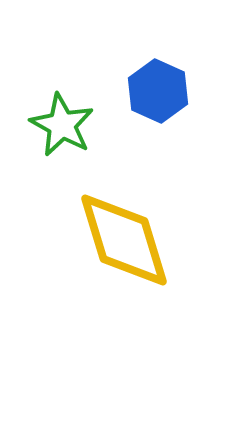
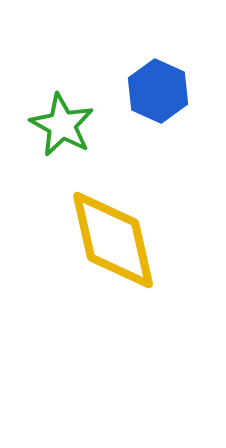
yellow diamond: moved 11 px left; rotated 4 degrees clockwise
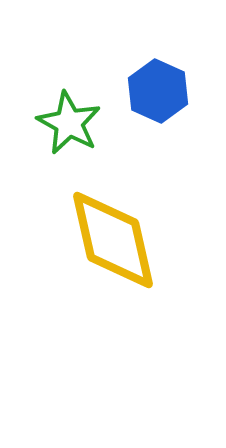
green star: moved 7 px right, 2 px up
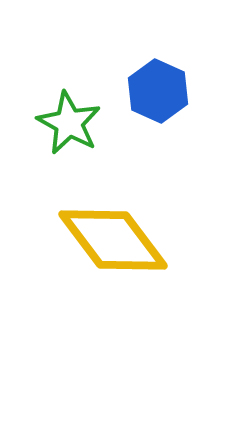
yellow diamond: rotated 24 degrees counterclockwise
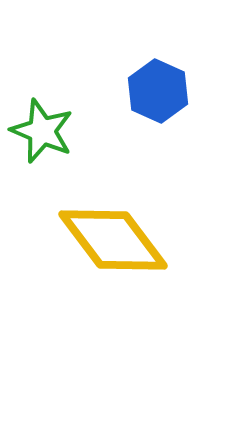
green star: moved 27 px left, 8 px down; rotated 6 degrees counterclockwise
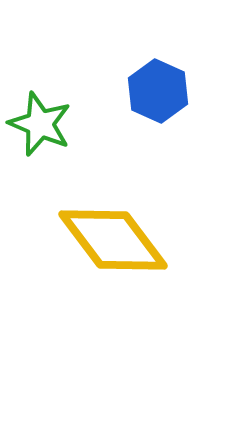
green star: moved 2 px left, 7 px up
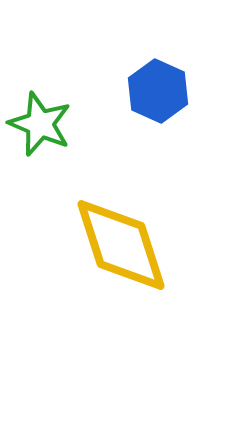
yellow diamond: moved 8 px right, 5 px down; rotated 19 degrees clockwise
